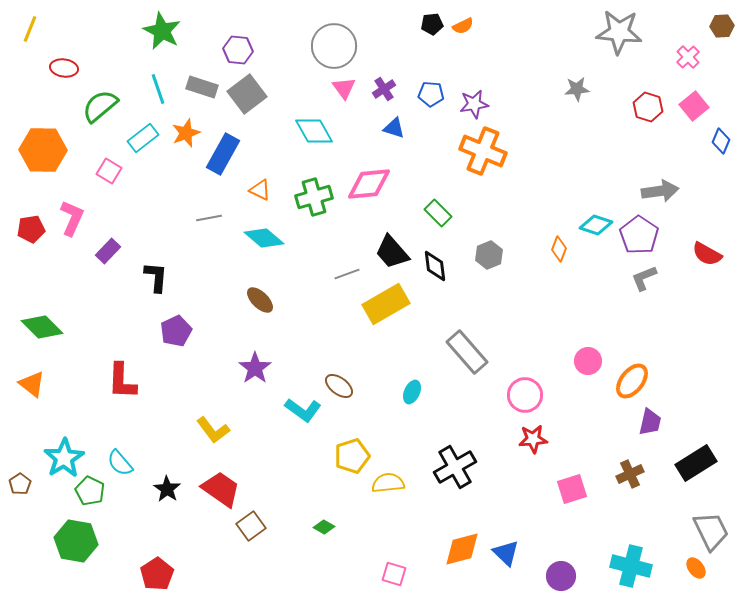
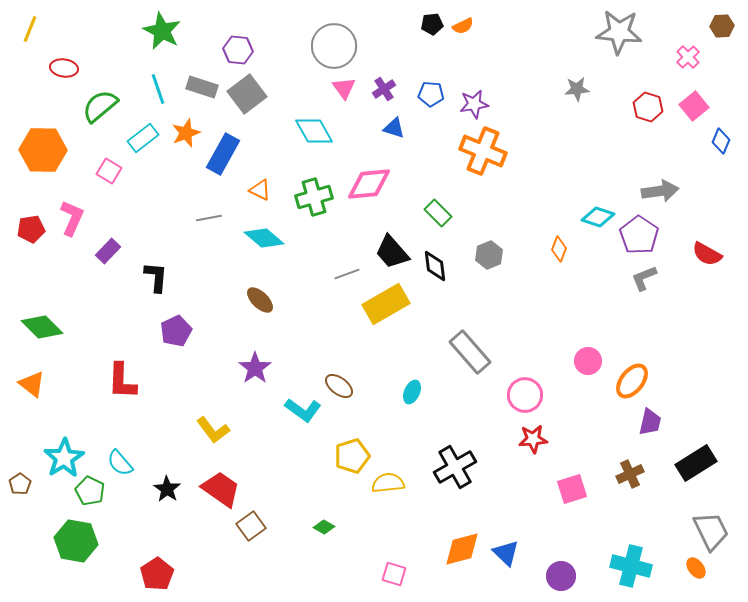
cyan diamond at (596, 225): moved 2 px right, 8 px up
gray rectangle at (467, 352): moved 3 px right
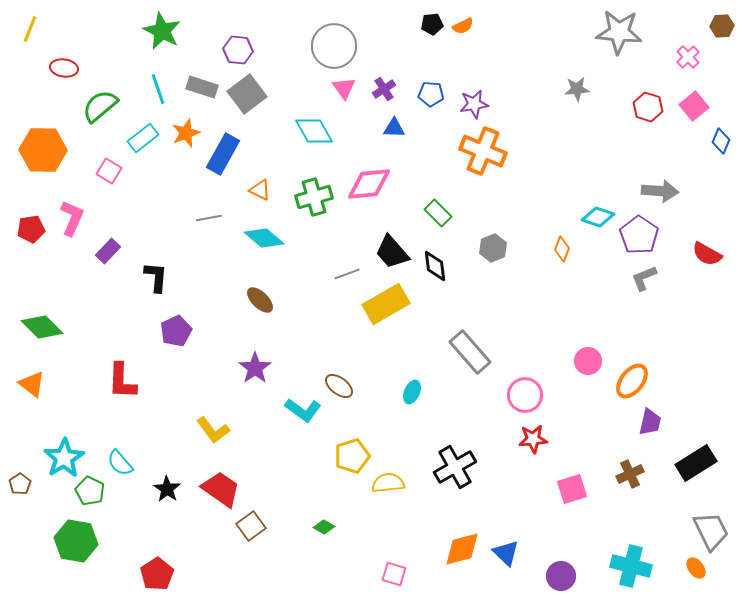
blue triangle at (394, 128): rotated 15 degrees counterclockwise
gray arrow at (660, 191): rotated 12 degrees clockwise
orange diamond at (559, 249): moved 3 px right
gray hexagon at (489, 255): moved 4 px right, 7 px up
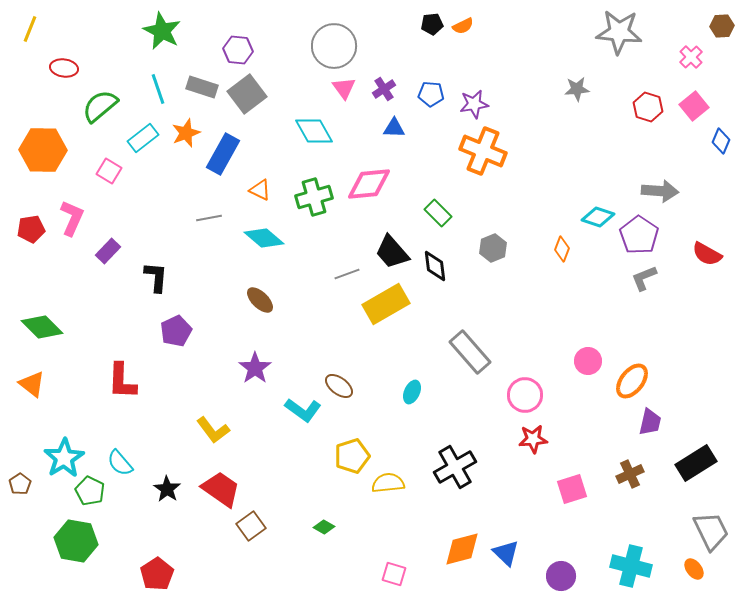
pink cross at (688, 57): moved 3 px right
orange ellipse at (696, 568): moved 2 px left, 1 px down
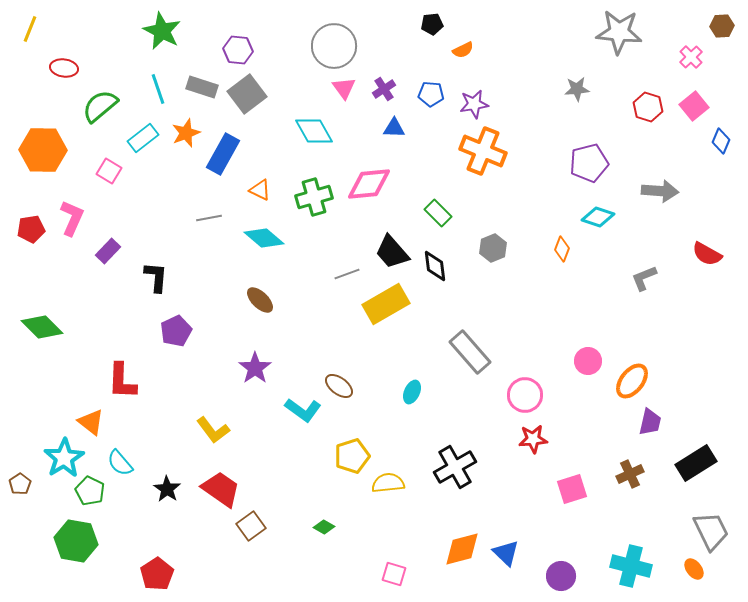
orange semicircle at (463, 26): moved 24 px down
purple pentagon at (639, 235): moved 50 px left, 72 px up; rotated 24 degrees clockwise
orange triangle at (32, 384): moved 59 px right, 38 px down
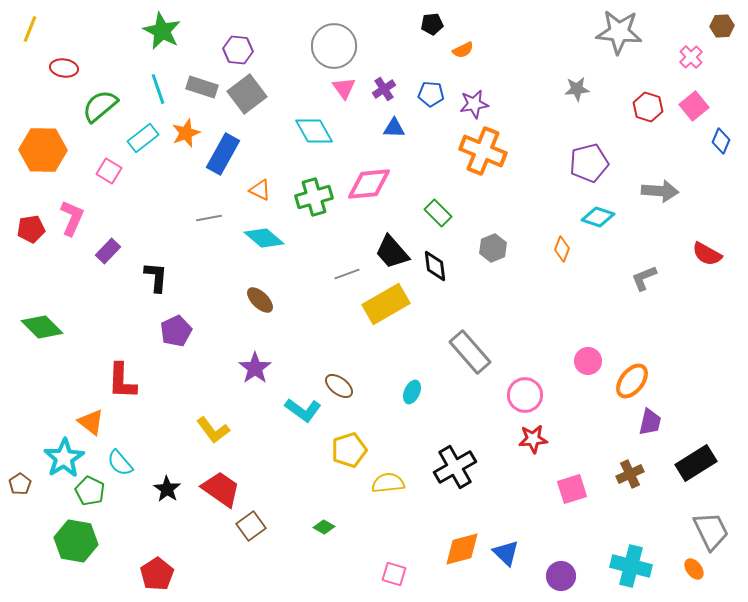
yellow pentagon at (352, 456): moved 3 px left, 6 px up
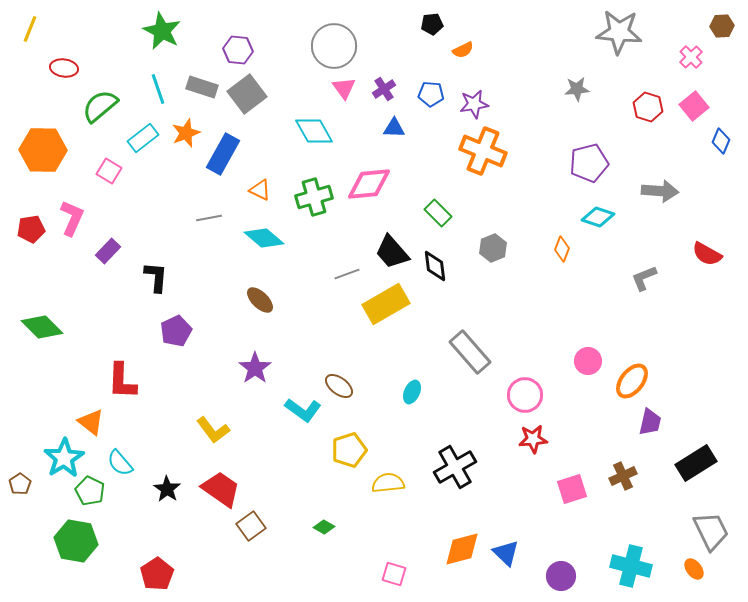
brown cross at (630, 474): moved 7 px left, 2 px down
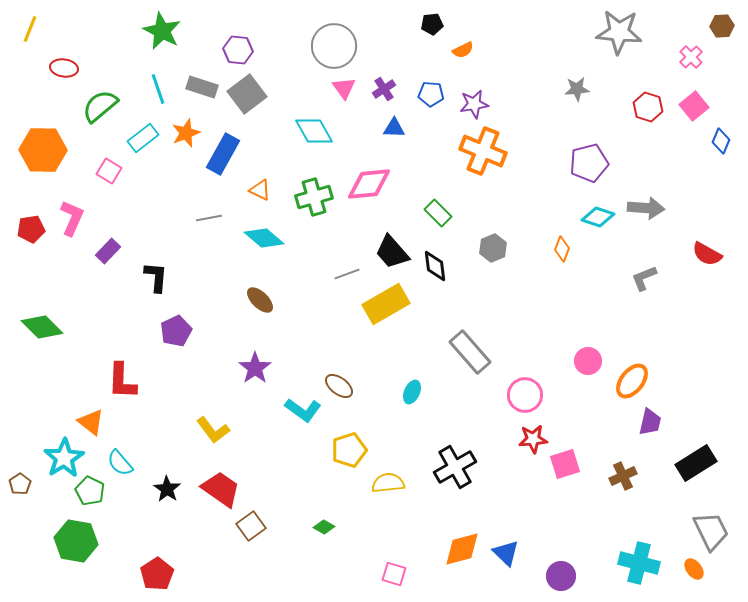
gray arrow at (660, 191): moved 14 px left, 17 px down
pink square at (572, 489): moved 7 px left, 25 px up
cyan cross at (631, 566): moved 8 px right, 3 px up
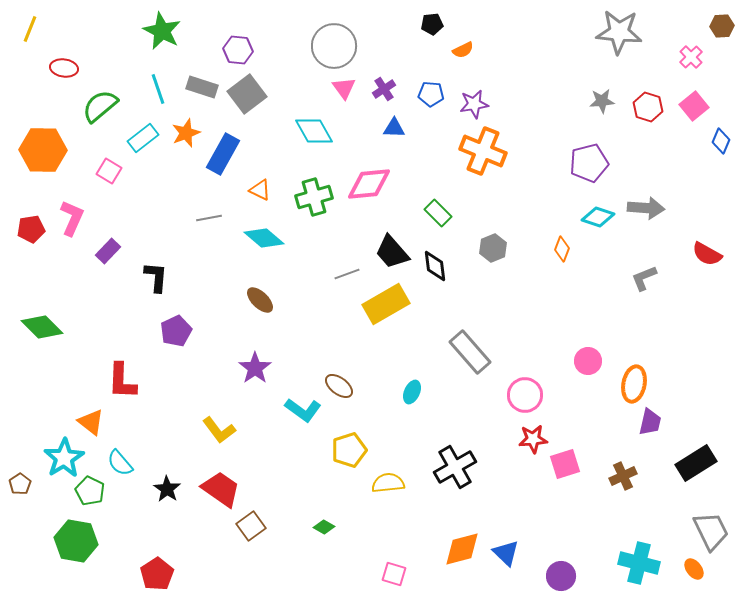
gray star at (577, 89): moved 25 px right, 12 px down
orange ellipse at (632, 381): moved 2 px right, 3 px down; rotated 27 degrees counterclockwise
yellow L-shape at (213, 430): moved 6 px right
